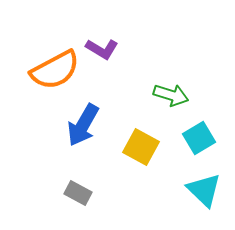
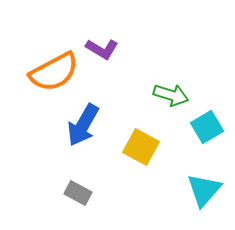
orange semicircle: moved 1 px left, 2 px down
cyan square: moved 8 px right, 11 px up
cyan triangle: rotated 27 degrees clockwise
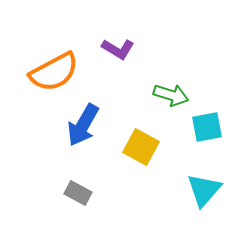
purple L-shape: moved 16 px right
cyan square: rotated 20 degrees clockwise
